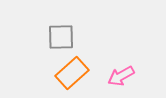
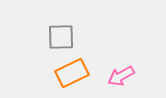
orange rectangle: rotated 16 degrees clockwise
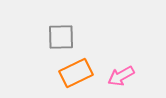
orange rectangle: moved 4 px right
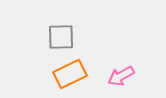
orange rectangle: moved 6 px left, 1 px down
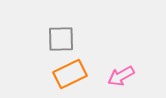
gray square: moved 2 px down
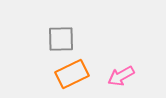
orange rectangle: moved 2 px right
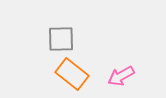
orange rectangle: rotated 64 degrees clockwise
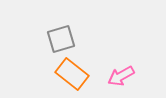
gray square: rotated 16 degrees counterclockwise
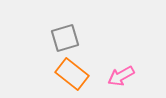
gray square: moved 4 px right, 1 px up
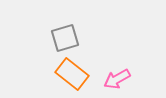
pink arrow: moved 4 px left, 3 px down
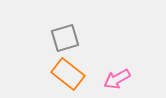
orange rectangle: moved 4 px left
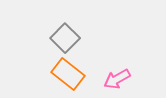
gray square: rotated 28 degrees counterclockwise
